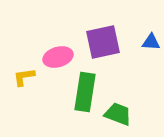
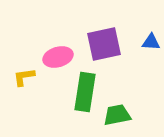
purple square: moved 1 px right, 2 px down
green trapezoid: moved 1 px left, 1 px down; rotated 32 degrees counterclockwise
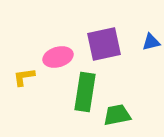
blue triangle: rotated 18 degrees counterclockwise
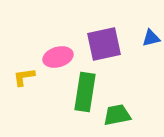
blue triangle: moved 4 px up
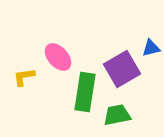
blue triangle: moved 10 px down
purple square: moved 18 px right, 25 px down; rotated 18 degrees counterclockwise
pink ellipse: rotated 64 degrees clockwise
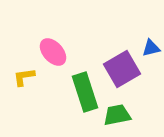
pink ellipse: moved 5 px left, 5 px up
green rectangle: rotated 27 degrees counterclockwise
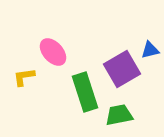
blue triangle: moved 1 px left, 2 px down
green trapezoid: moved 2 px right
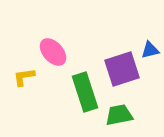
purple square: rotated 12 degrees clockwise
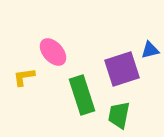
green rectangle: moved 3 px left, 3 px down
green trapezoid: rotated 68 degrees counterclockwise
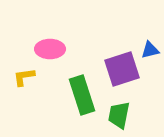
pink ellipse: moved 3 px left, 3 px up; rotated 48 degrees counterclockwise
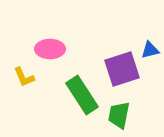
yellow L-shape: rotated 105 degrees counterclockwise
green rectangle: rotated 15 degrees counterclockwise
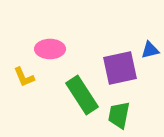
purple square: moved 2 px left, 1 px up; rotated 6 degrees clockwise
